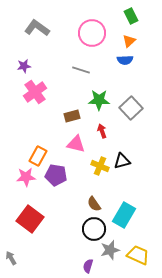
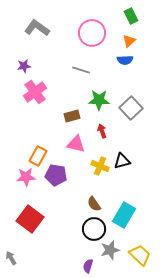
yellow trapezoid: moved 2 px right; rotated 20 degrees clockwise
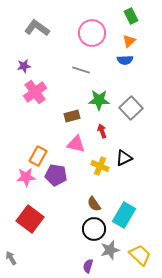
black triangle: moved 2 px right, 3 px up; rotated 12 degrees counterclockwise
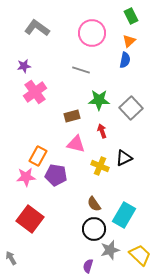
blue semicircle: rotated 77 degrees counterclockwise
